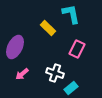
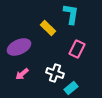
cyan L-shape: rotated 20 degrees clockwise
purple ellipse: moved 4 px right; rotated 40 degrees clockwise
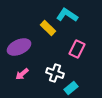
cyan L-shape: moved 4 px left, 1 px down; rotated 65 degrees counterclockwise
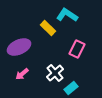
white cross: rotated 30 degrees clockwise
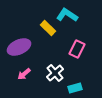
pink arrow: moved 2 px right
cyan rectangle: moved 4 px right; rotated 24 degrees clockwise
